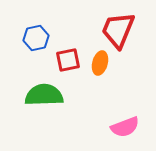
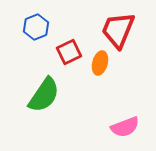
blue hexagon: moved 11 px up; rotated 10 degrees counterclockwise
red square: moved 1 px right, 8 px up; rotated 15 degrees counterclockwise
green semicircle: rotated 126 degrees clockwise
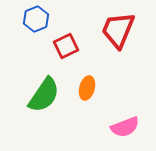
blue hexagon: moved 8 px up
red square: moved 3 px left, 6 px up
orange ellipse: moved 13 px left, 25 px down
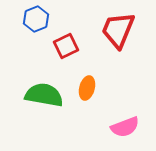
green semicircle: rotated 114 degrees counterclockwise
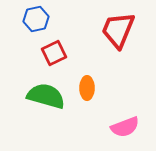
blue hexagon: rotated 10 degrees clockwise
red square: moved 12 px left, 7 px down
orange ellipse: rotated 15 degrees counterclockwise
green semicircle: moved 2 px right, 1 px down; rotated 6 degrees clockwise
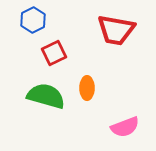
blue hexagon: moved 3 px left, 1 px down; rotated 15 degrees counterclockwise
red trapezoid: moved 2 px left; rotated 102 degrees counterclockwise
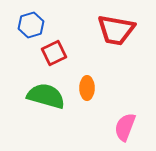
blue hexagon: moved 2 px left, 5 px down; rotated 10 degrees clockwise
pink semicircle: rotated 132 degrees clockwise
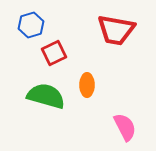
orange ellipse: moved 3 px up
pink semicircle: rotated 132 degrees clockwise
